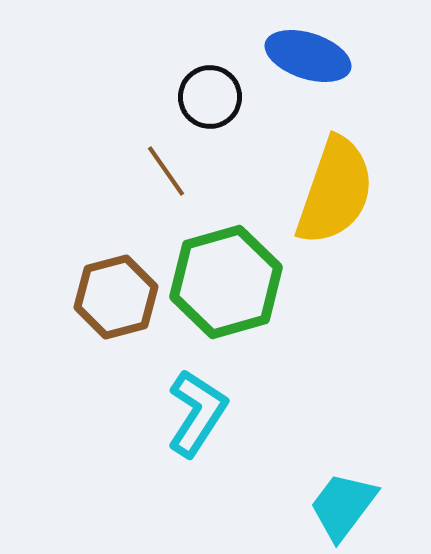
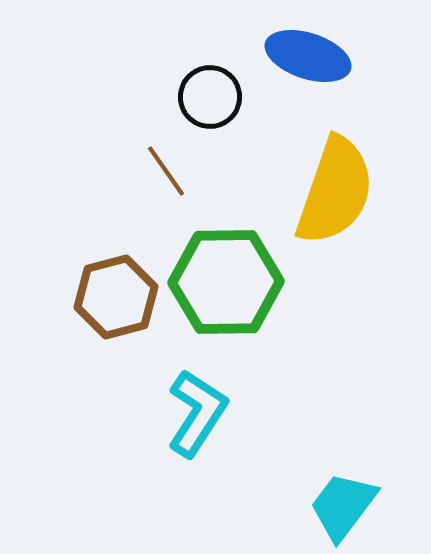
green hexagon: rotated 15 degrees clockwise
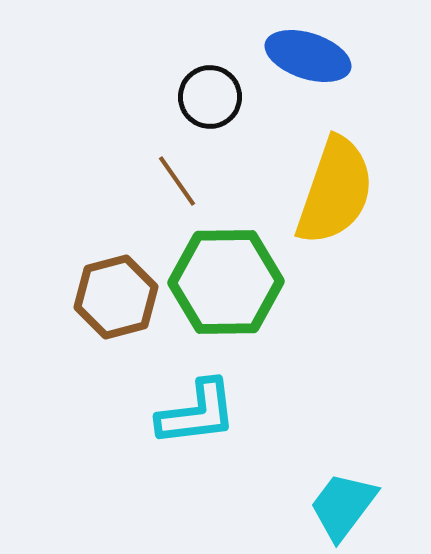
brown line: moved 11 px right, 10 px down
cyan L-shape: rotated 50 degrees clockwise
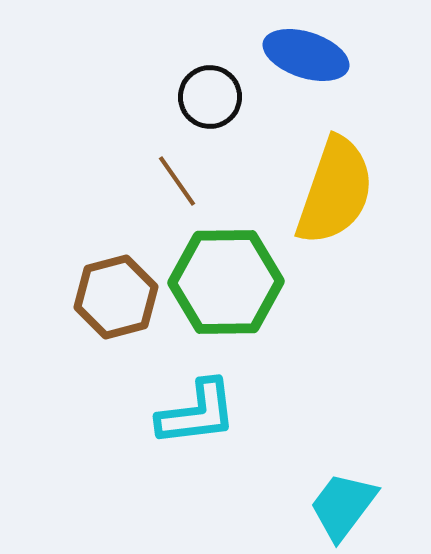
blue ellipse: moved 2 px left, 1 px up
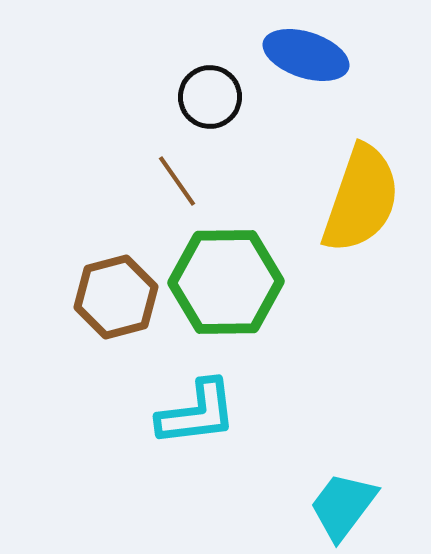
yellow semicircle: moved 26 px right, 8 px down
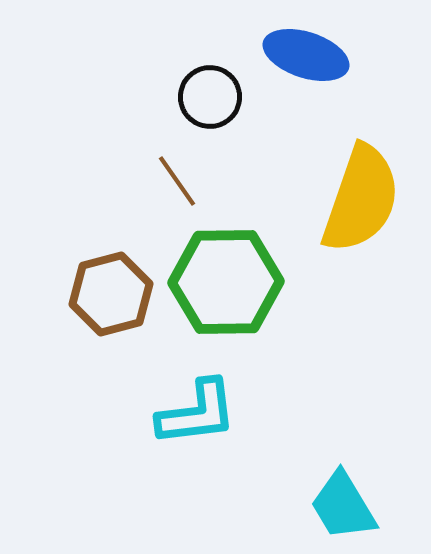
brown hexagon: moved 5 px left, 3 px up
cyan trapezoid: rotated 68 degrees counterclockwise
